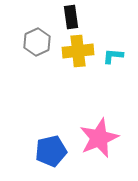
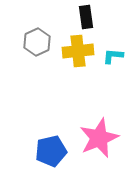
black rectangle: moved 15 px right
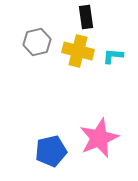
gray hexagon: rotated 12 degrees clockwise
yellow cross: rotated 20 degrees clockwise
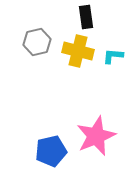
pink star: moved 3 px left, 2 px up
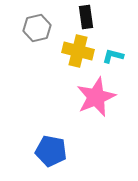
gray hexagon: moved 14 px up
cyan L-shape: rotated 10 degrees clockwise
pink star: moved 39 px up
blue pentagon: rotated 24 degrees clockwise
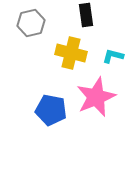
black rectangle: moved 2 px up
gray hexagon: moved 6 px left, 5 px up
yellow cross: moved 7 px left, 2 px down
blue pentagon: moved 41 px up
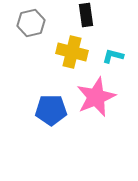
yellow cross: moved 1 px right, 1 px up
blue pentagon: rotated 12 degrees counterclockwise
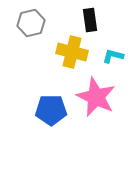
black rectangle: moved 4 px right, 5 px down
pink star: rotated 24 degrees counterclockwise
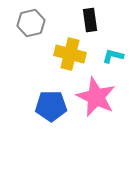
yellow cross: moved 2 px left, 2 px down
blue pentagon: moved 4 px up
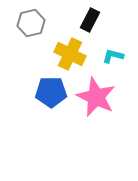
black rectangle: rotated 35 degrees clockwise
yellow cross: rotated 12 degrees clockwise
blue pentagon: moved 14 px up
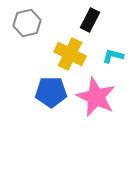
gray hexagon: moved 4 px left
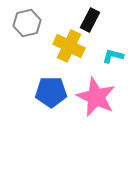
yellow cross: moved 1 px left, 8 px up
